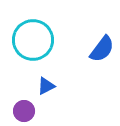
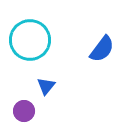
cyan circle: moved 3 px left
blue triangle: rotated 24 degrees counterclockwise
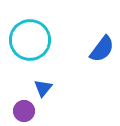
blue triangle: moved 3 px left, 2 px down
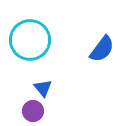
blue triangle: rotated 18 degrees counterclockwise
purple circle: moved 9 px right
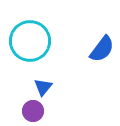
cyan circle: moved 1 px down
blue triangle: moved 1 px up; rotated 18 degrees clockwise
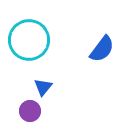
cyan circle: moved 1 px left, 1 px up
purple circle: moved 3 px left
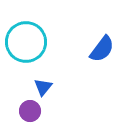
cyan circle: moved 3 px left, 2 px down
